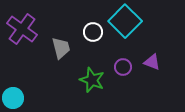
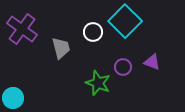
green star: moved 6 px right, 3 px down
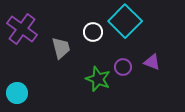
green star: moved 4 px up
cyan circle: moved 4 px right, 5 px up
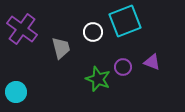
cyan square: rotated 24 degrees clockwise
cyan circle: moved 1 px left, 1 px up
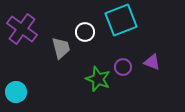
cyan square: moved 4 px left, 1 px up
white circle: moved 8 px left
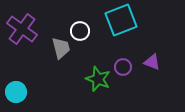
white circle: moved 5 px left, 1 px up
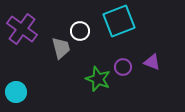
cyan square: moved 2 px left, 1 px down
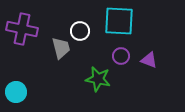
cyan square: rotated 24 degrees clockwise
purple cross: rotated 24 degrees counterclockwise
purple triangle: moved 3 px left, 2 px up
purple circle: moved 2 px left, 11 px up
green star: rotated 10 degrees counterclockwise
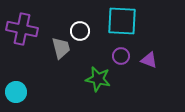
cyan square: moved 3 px right
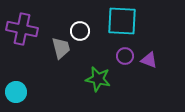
purple circle: moved 4 px right
